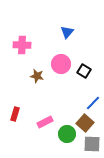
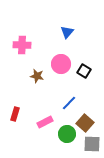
blue line: moved 24 px left
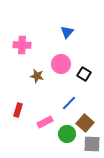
black square: moved 3 px down
red rectangle: moved 3 px right, 4 px up
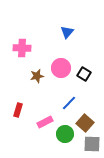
pink cross: moved 3 px down
pink circle: moved 4 px down
brown star: rotated 24 degrees counterclockwise
green circle: moved 2 px left
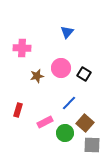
green circle: moved 1 px up
gray square: moved 1 px down
